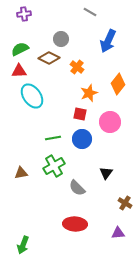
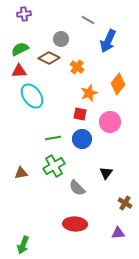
gray line: moved 2 px left, 8 px down
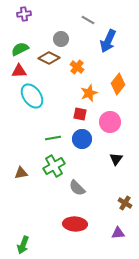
black triangle: moved 10 px right, 14 px up
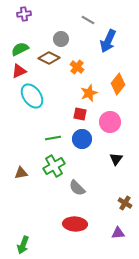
red triangle: rotated 21 degrees counterclockwise
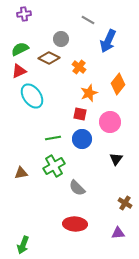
orange cross: moved 2 px right
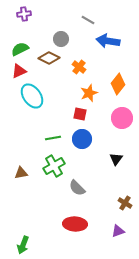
blue arrow: rotated 75 degrees clockwise
pink circle: moved 12 px right, 4 px up
purple triangle: moved 2 px up; rotated 16 degrees counterclockwise
